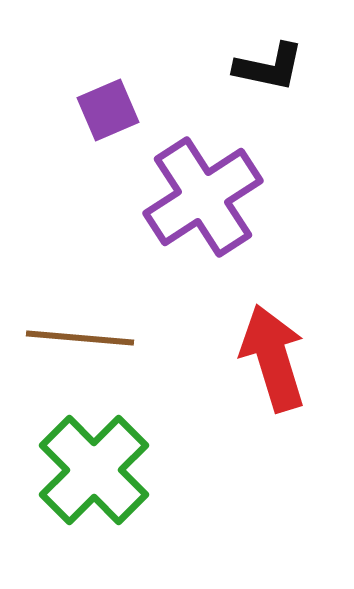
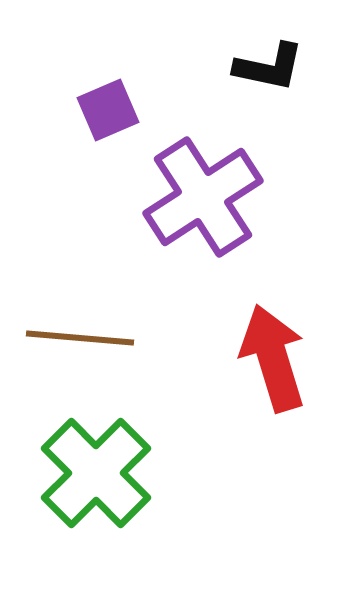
green cross: moved 2 px right, 3 px down
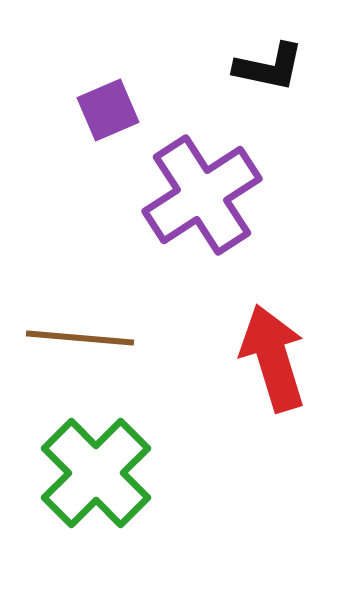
purple cross: moved 1 px left, 2 px up
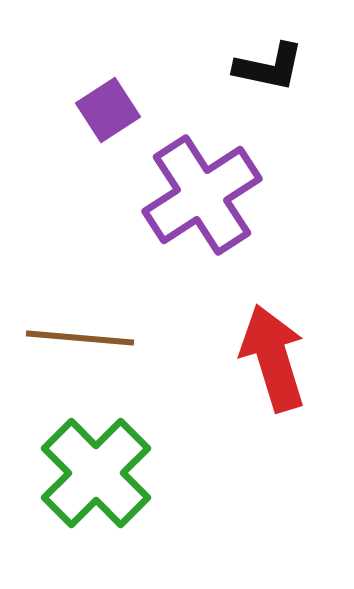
purple square: rotated 10 degrees counterclockwise
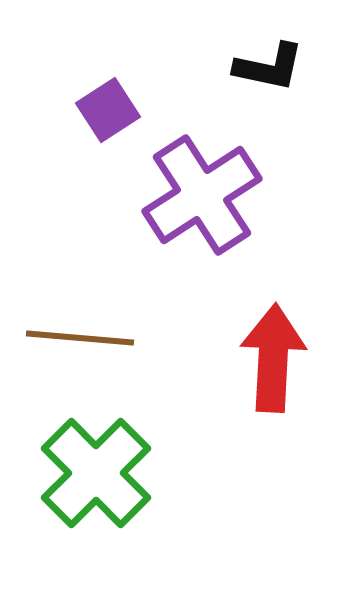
red arrow: rotated 20 degrees clockwise
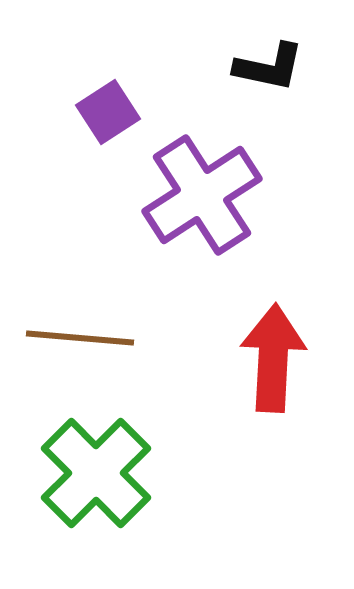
purple square: moved 2 px down
